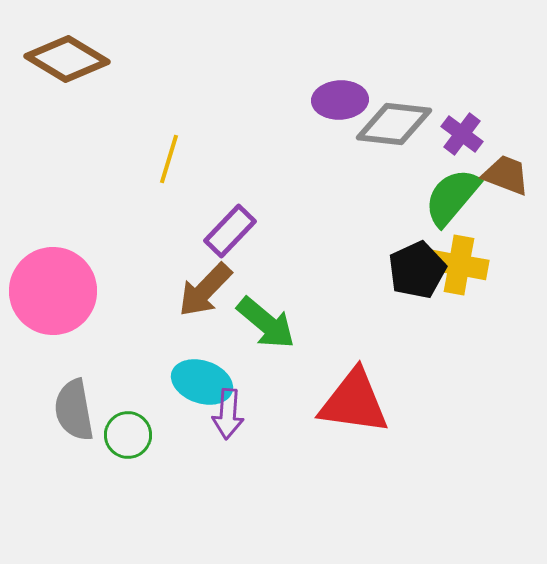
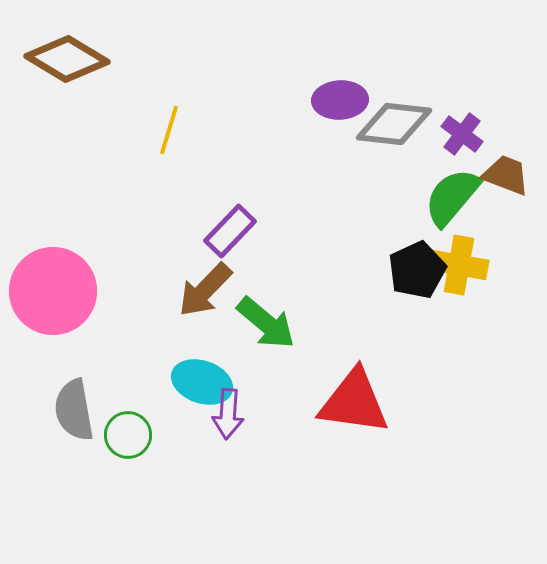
yellow line: moved 29 px up
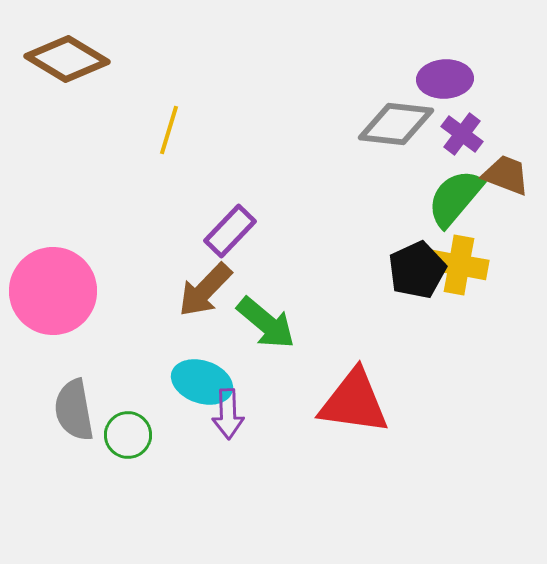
purple ellipse: moved 105 px right, 21 px up
gray diamond: moved 2 px right
green semicircle: moved 3 px right, 1 px down
purple arrow: rotated 6 degrees counterclockwise
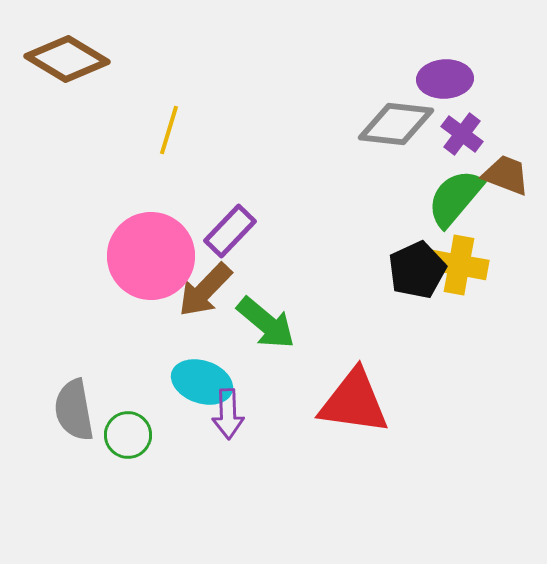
pink circle: moved 98 px right, 35 px up
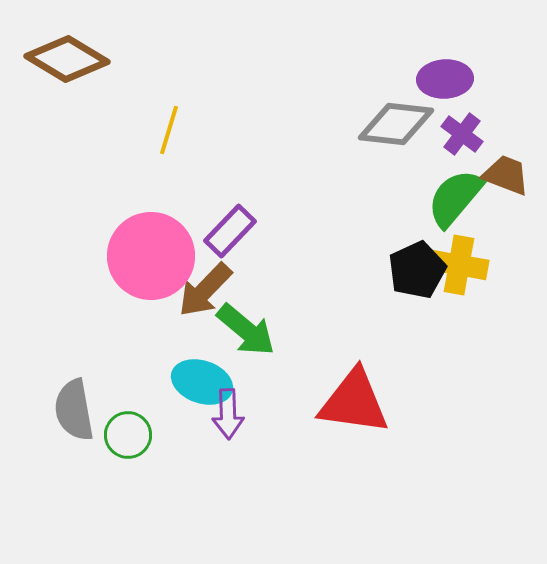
green arrow: moved 20 px left, 7 px down
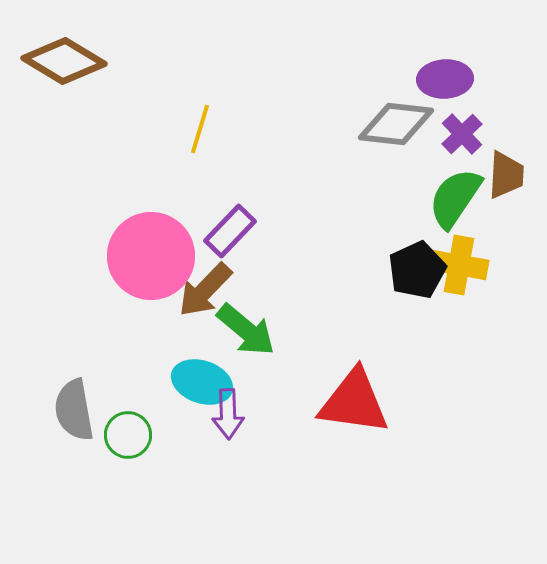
brown diamond: moved 3 px left, 2 px down
yellow line: moved 31 px right, 1 px up
purple cross: rotated 9 degrees clockwise
brown trapezoid: rotated 72 degrees clockwise
green semicircle: rotated 6 degrees counterclockwise
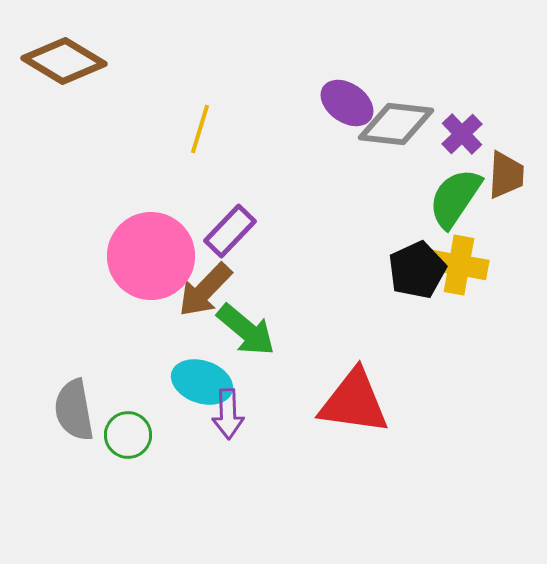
purple ellipse: moved 98 px left, 24 px down; rotated 38 degrees clockwise
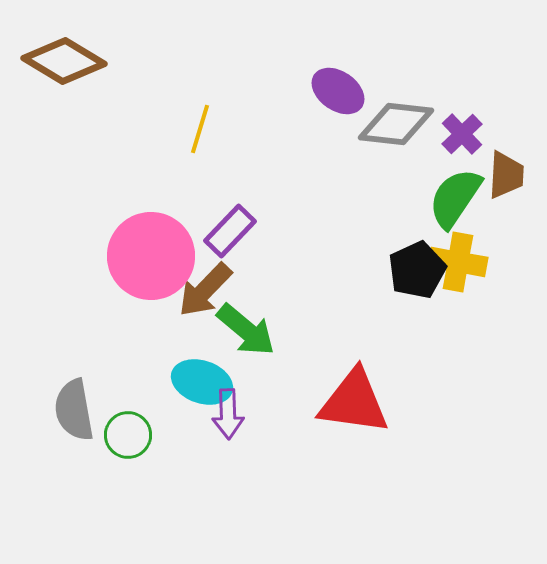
purple ellipse: moved 9 px left, 12 px up
yellow cross: moved 1 px left, 3 px up
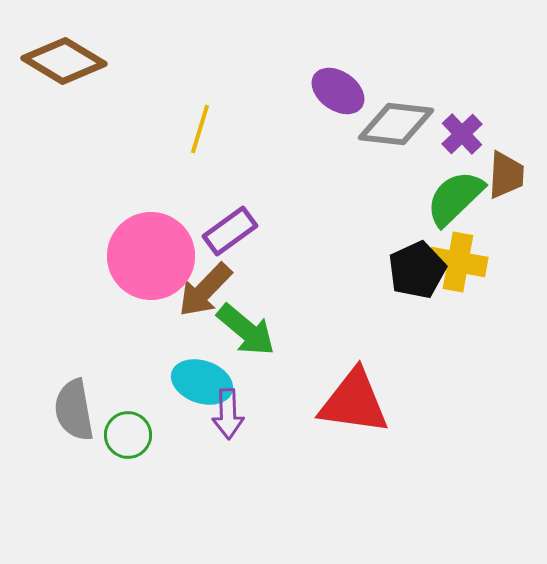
green semicircle: rotated 12 degrees clockwise
purple rectangle: rotated 10 degrees clockwise
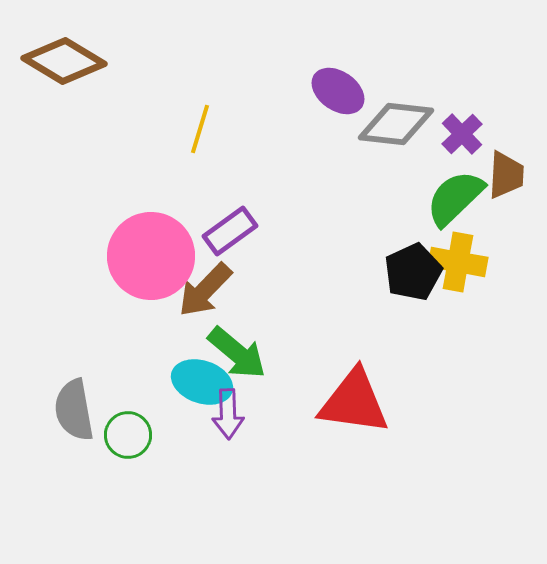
black pentagon: moved 4 px left, 2 px down
green arrow: moved 9 px left, 23 px down
